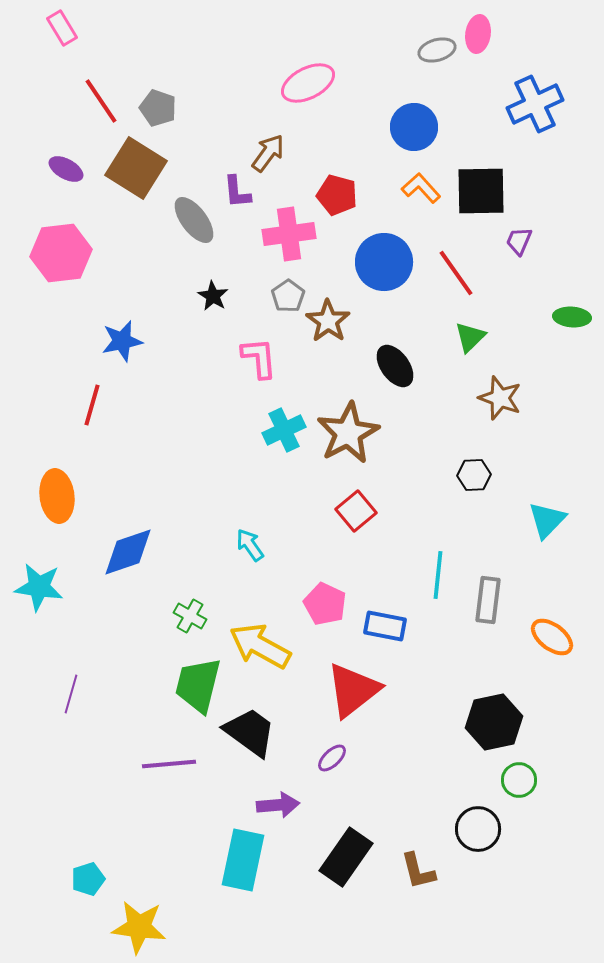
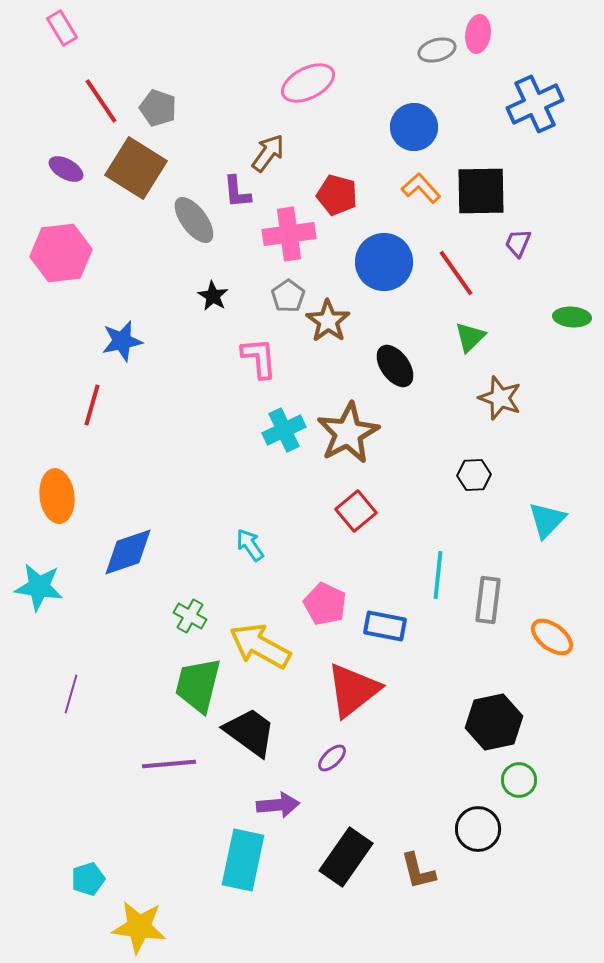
purple trapezoid at (519, 241): moved 1 px left, 2 px down
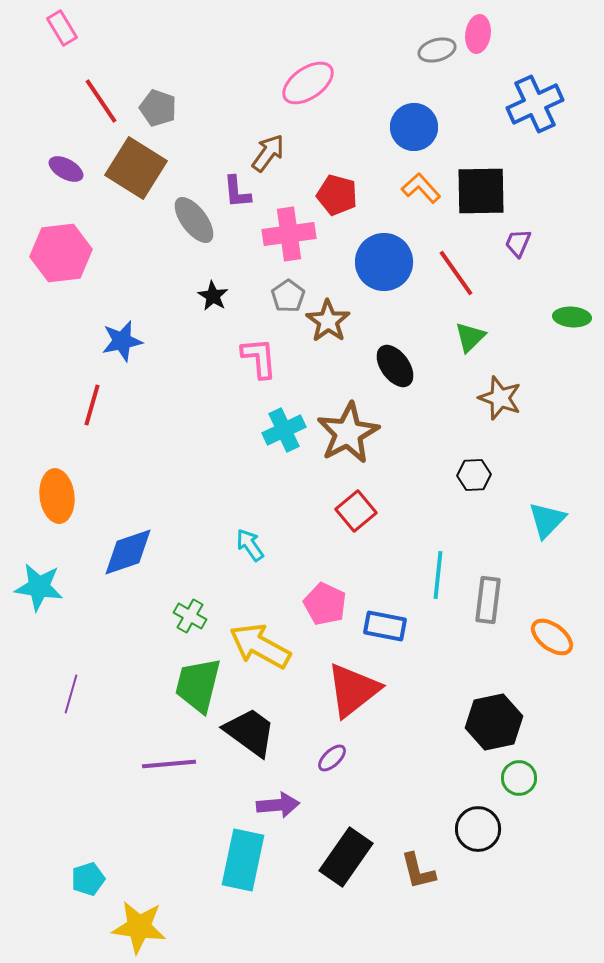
pink ellipse at (308, 83): rotated 8 degrees counterclockwise
green circle at (519, 780): moved 2 px up
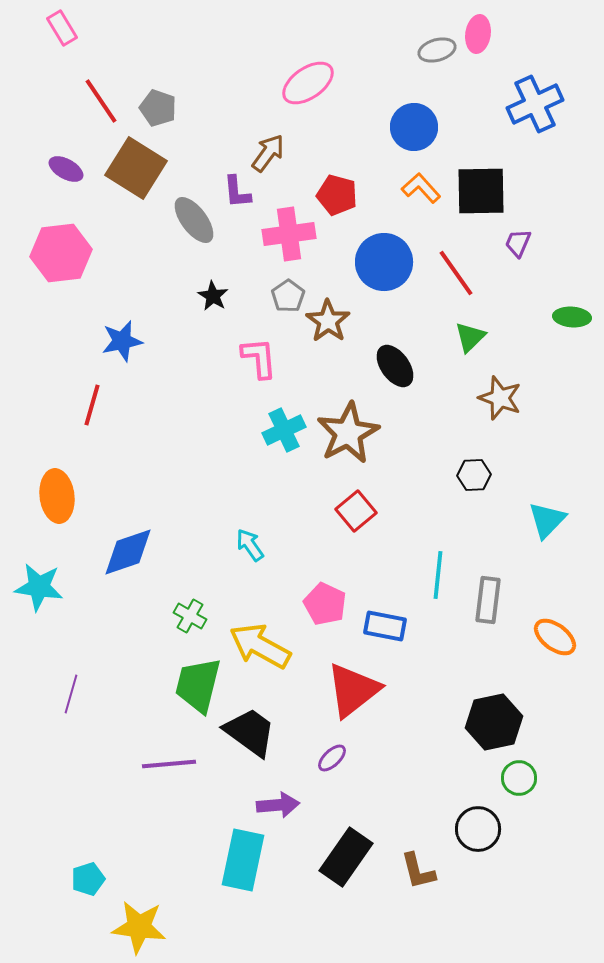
orange ellipse at (552, 637): moved 3 px right
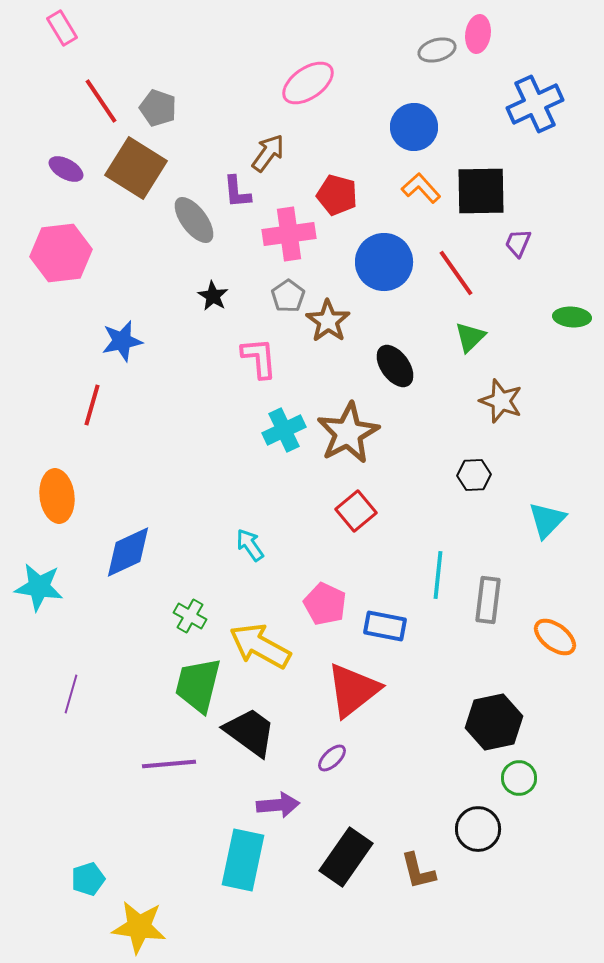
brown star at (500, 398): moved 1 px right, 3 px down
blue diamond at (128, 552): rotated 6 degrees counterclockwise
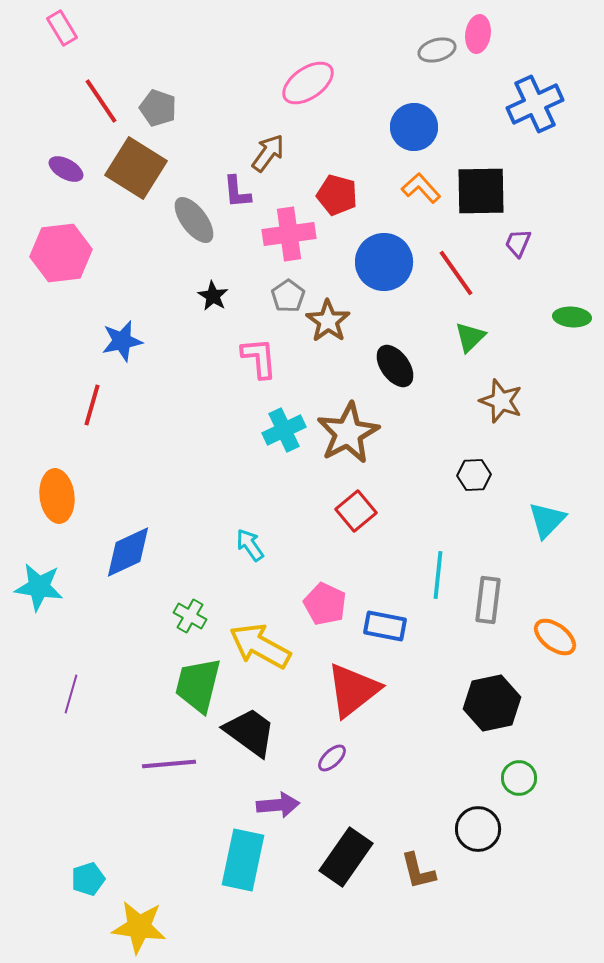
black hexagon at (494, 722): moved 2 px left, 19 px up
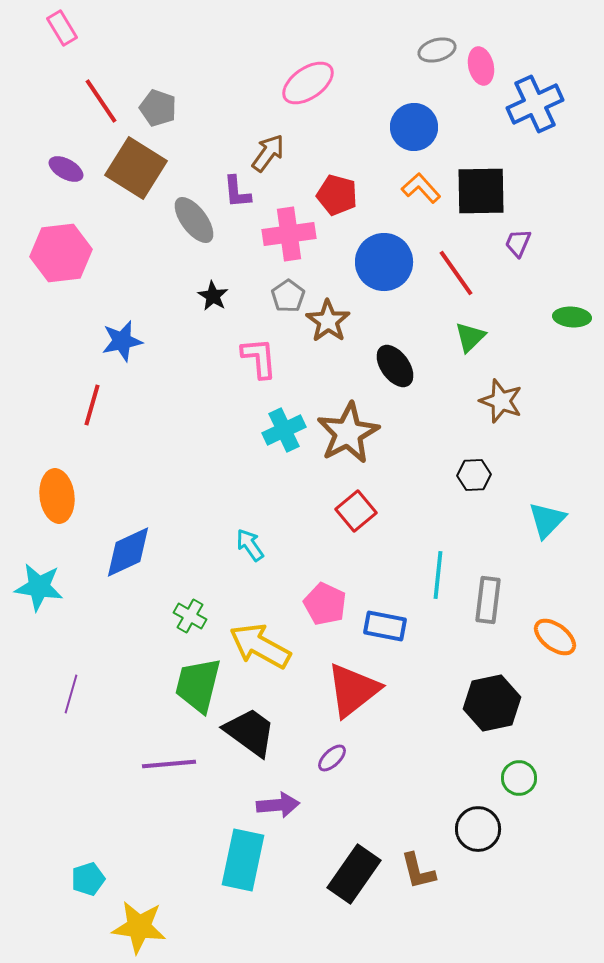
pink ellipse at (478, 34): moved 3 px right, 32 px down; rotated 21 degrees counterclockwise
black rectangle at (346, 857): moved 8 px right, 17 px down
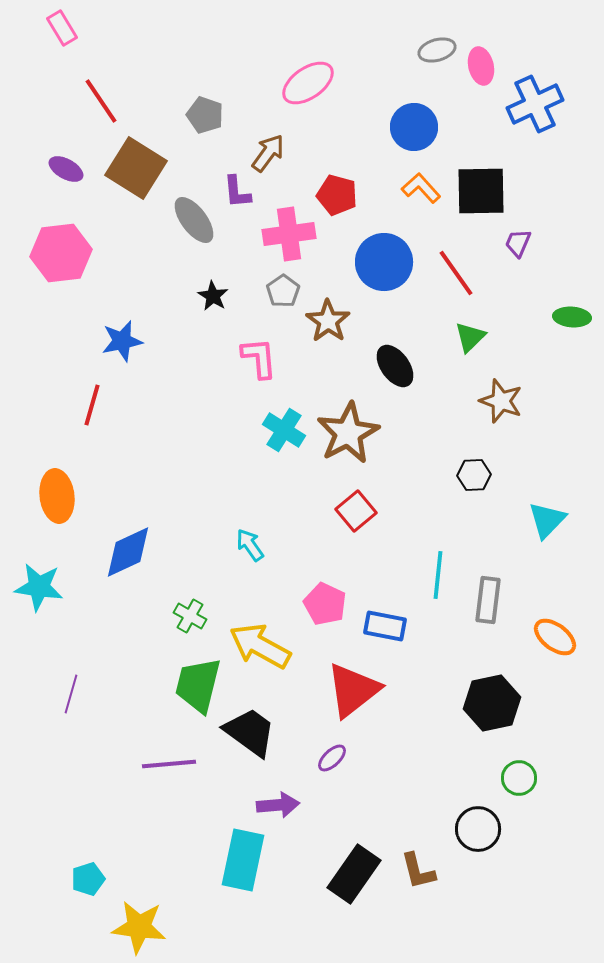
gray pentagon at (158, 108): moved 47 px right, 7 px down
gray pentagon at (288, 296): moved 5 px left, 5 px up
cyan cross at (284, 430): rotated 33 degrees counterclockwise
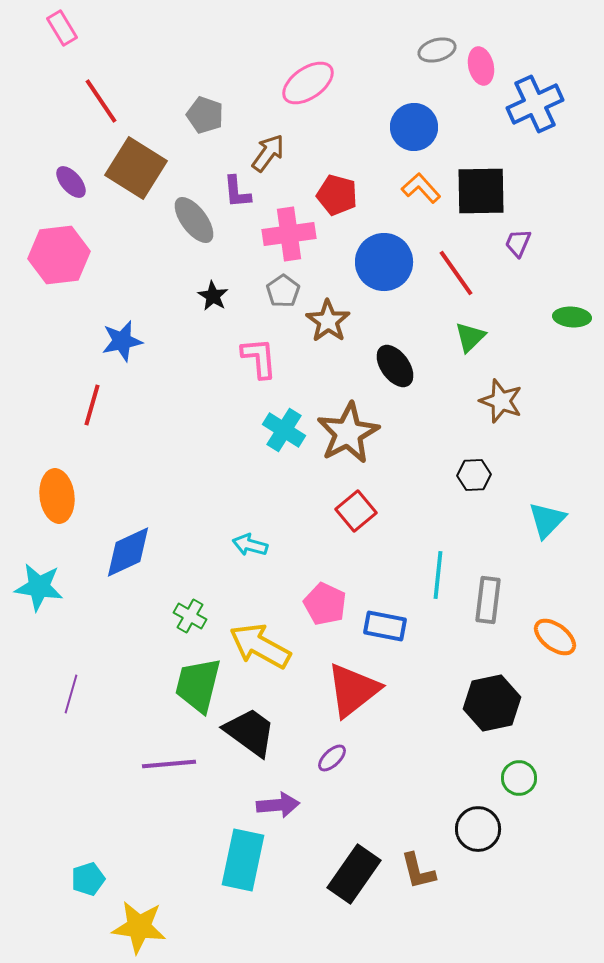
purple ellipse at (66, 169): moved 5 px right, 13 px down; rotated 20 degrees clockwise
pink hexagon at (61, 253): moved 2 px left, 2 px down
cyan arrow at (250, 545): rotated 40 degrees counterclockwise
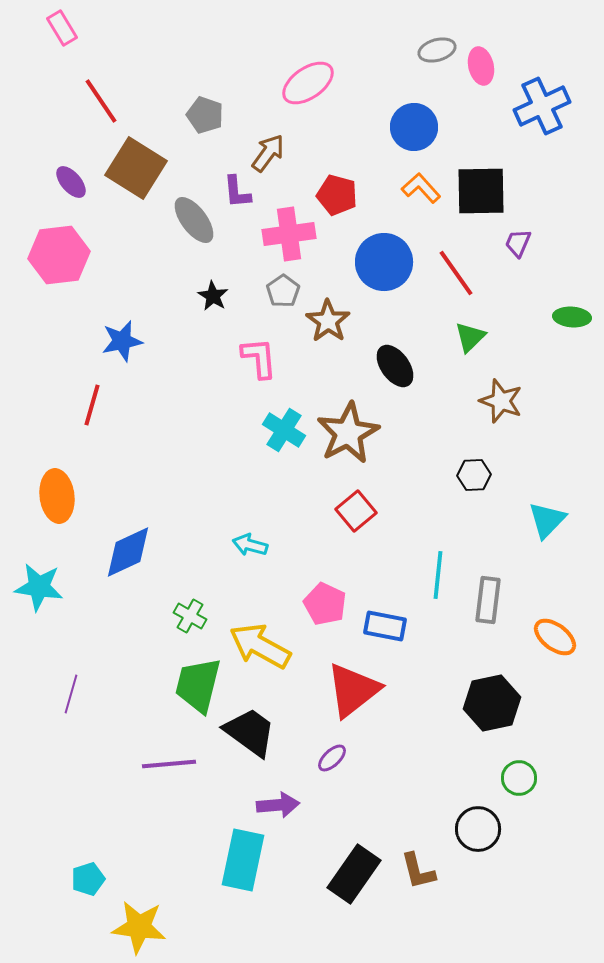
blue cross at (535, 104): moved 7 px right, 2 px down
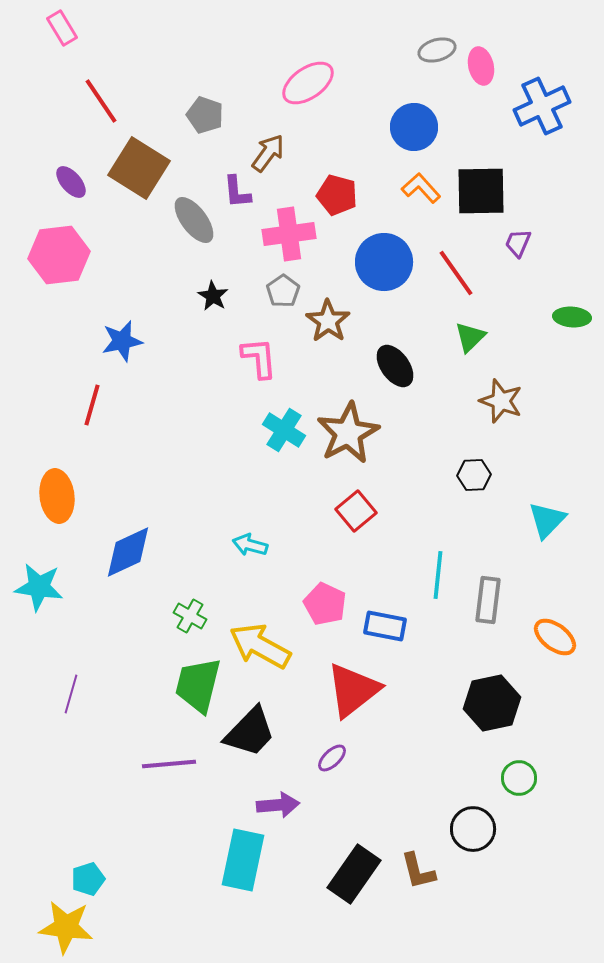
brown square at (136, 168): moved 3 px right
black trapezoid at (250, 732): rotated 98 degrees clockwise
black circle at (478, 829): moved 5 px left
yellow star at (139, 927): moved 73 px left
